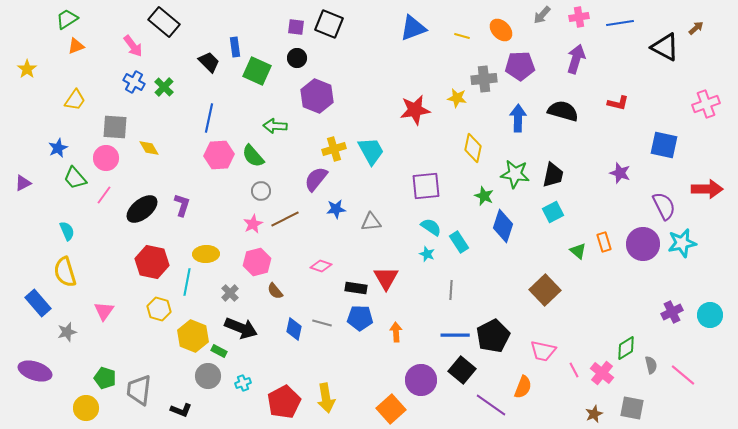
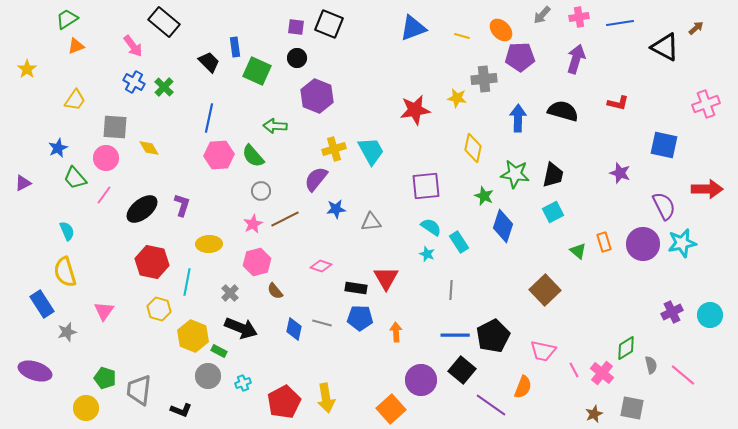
purple pentagon at (520, 66): moved 9 px up
yellow ellipse at (206, 254): moved 3 px right, 10 px up
blue rectangle at (38, 303): moved 4 px right, 1 px down; rotated 8 degrees clockwise
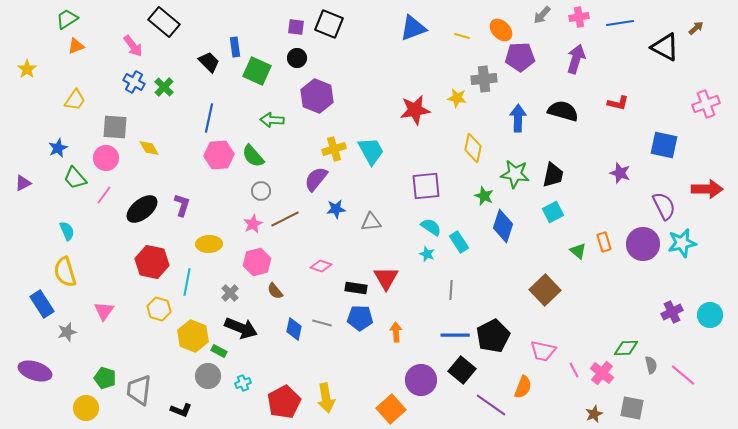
green arrow at (275, 126): moved 3 px left, 6 px up
green diamond at (626, 348): rotated 30 degrees clockwise
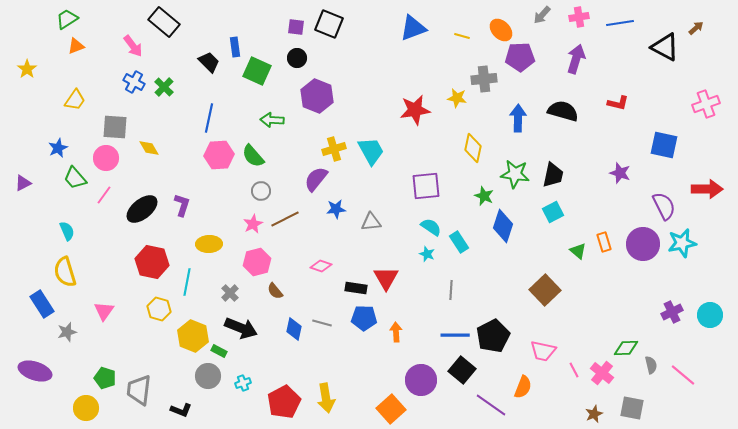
blue pentagon at (360, 318): moved 4 px right
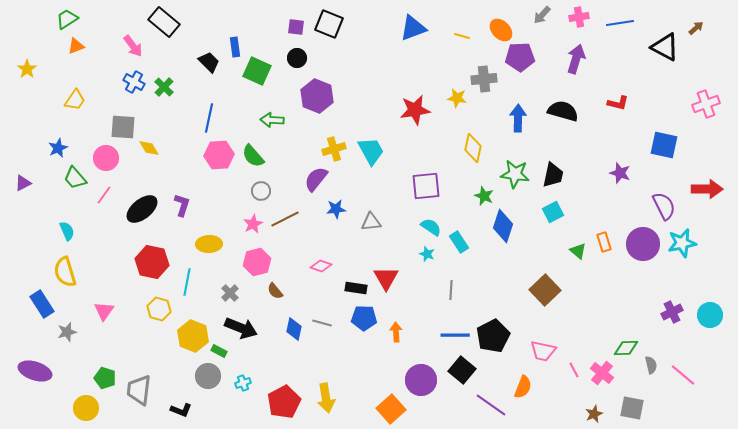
gray square at (115, 127): moved 8 px right
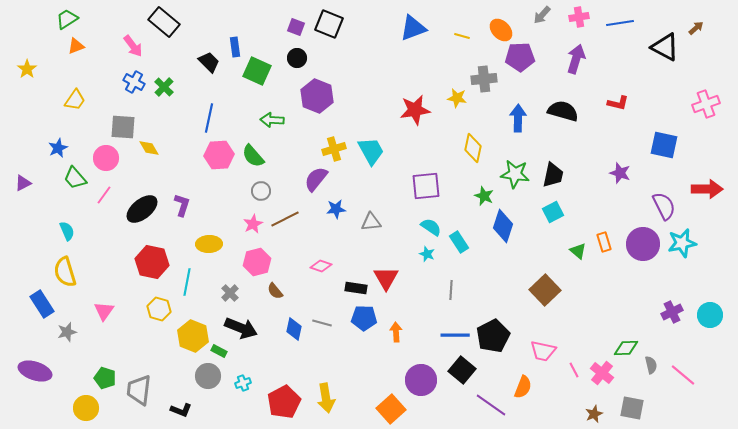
purple square at (296, 27): rotated 12 degrees clockwise
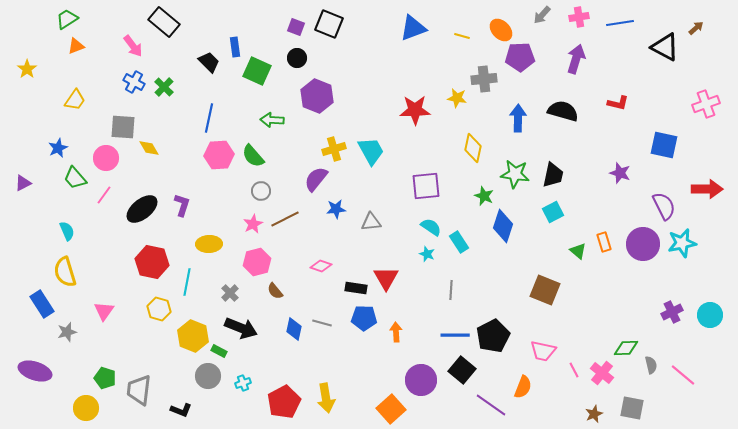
red star at (415, 110): rotated 8 degrees clockwise
brown square at (545, 290): rotated 24 degrees counterclockwise
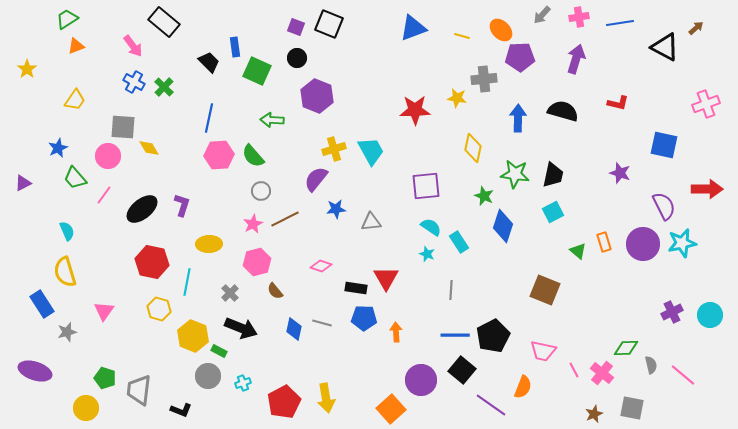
pink circle at (106, 158): moved 2 px right, 2 px up
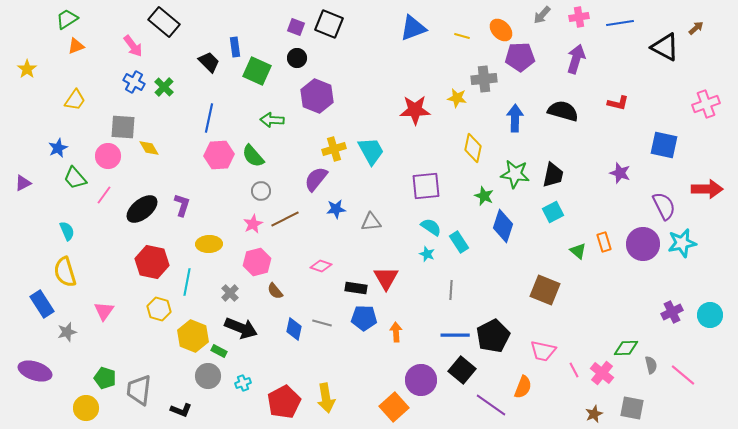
blue arrow at (518, 118): moved 3 px left
orange square at (391, 409): moved 3 px right, 2 px up
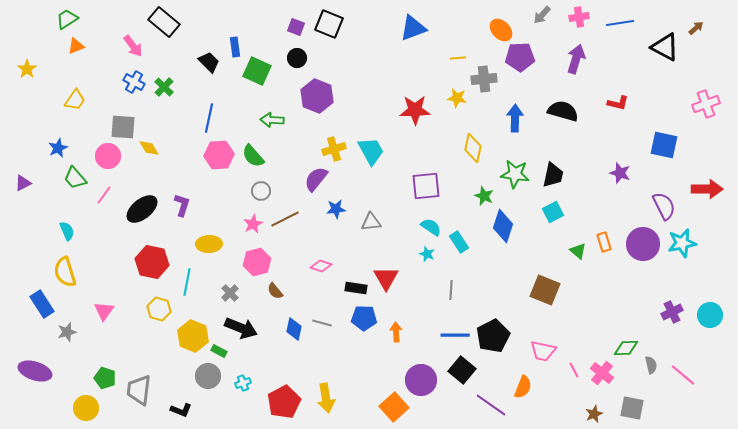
yellow line at (462, 36): moved 4 px left, 22 px down; rotated 21 degrees counterclockwise
